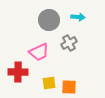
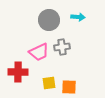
gray cross: moved 7 px left, 4 px down; rotated 21 degrees clockwise
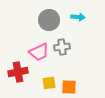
red cross: rotated 12 degrees counterclockwise
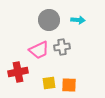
cyan arrow: moved 3 px down
pink trapezoid: moved 2 px up
orange square: moved 2 px up
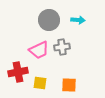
yellow square: moved 9 px left; rotated 16 degrees clockwise
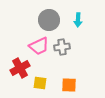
cyan arrow: rotated 88 degrees clockwise
pink trapezoid: moved 4 px up
red cross: moved 2 px right, 4 px up; rotated 18 degrees counterclockwise
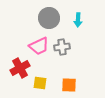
gray circle: moved 2 px up
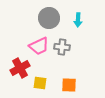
gray cross: rotated 14 degrees clockwise
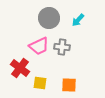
cyan arrow: rotated 40 degrees clockwise
red cross: rotated 24 degrees counterclockwise
